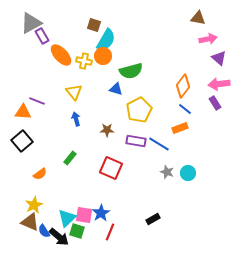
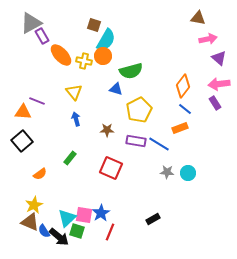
gray star at (167, 172): rotated 16 degrees counterclockwise
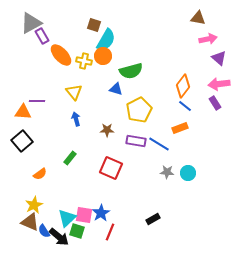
purple line at (37, 101): rotated 21 degrees counterclockwise
blue line at (185, 109): moved 3 px up
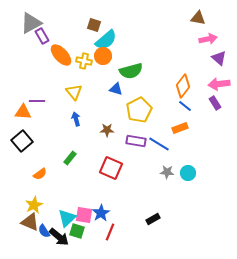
cyan semicircle at (106, 40): rotated 20 degrees clockwise
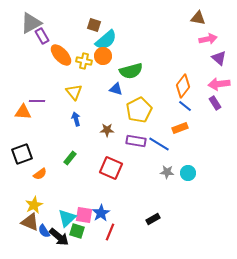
black square at (22, 141): moved 13 px down; rotated 20 degrees clockwise
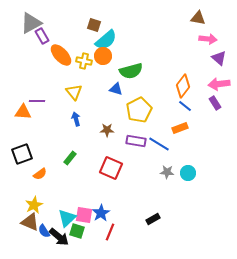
pink arrow at (208, 39): rotated 18 degrees clockwise
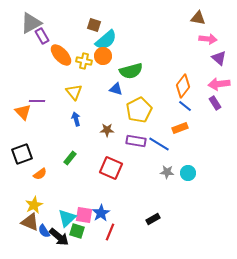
orange triangle at (23, 112): rotated 42 degrees clockwise
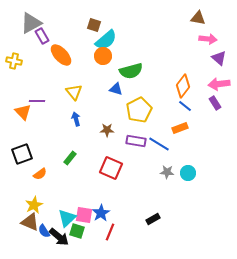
yellow cross at (84, 61): moved 70 px left
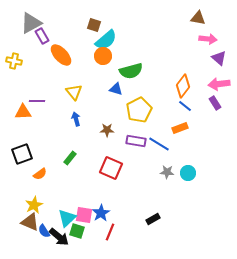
orange triangle at (23, 112): rotated 48 degrees counterclockwise
